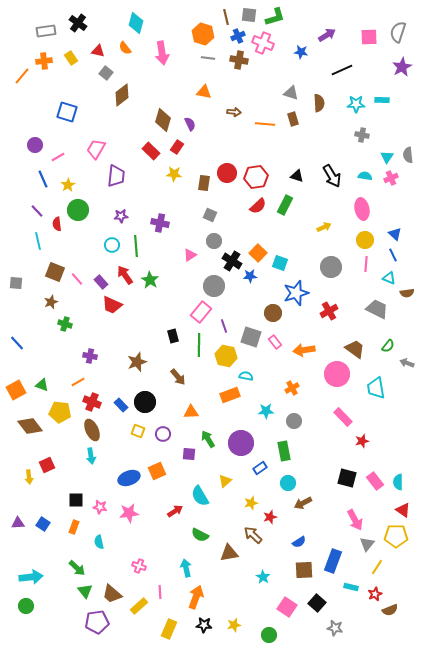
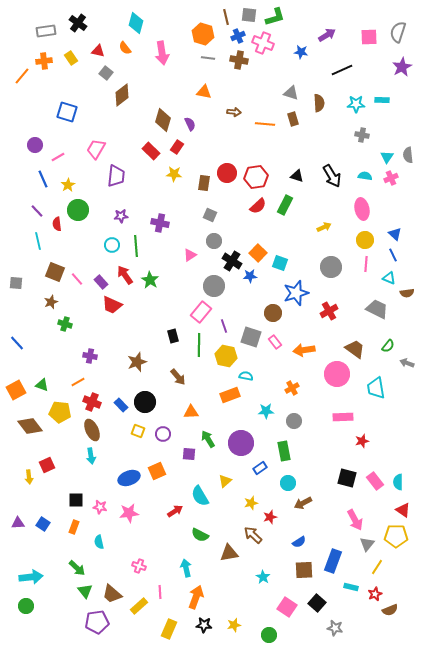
pink rectangle at (343, 417): rotated 48 degrees counterclockwise
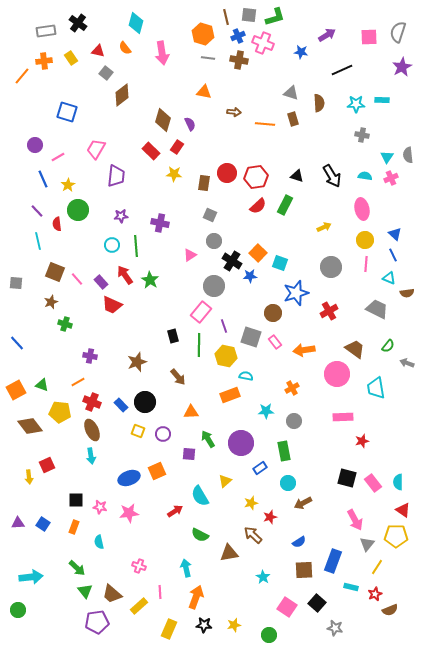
pink rectangle at (375, 481): moved 2 px left, 2 px down
green circle at (26, 606): moved 8 px left, 4 px down
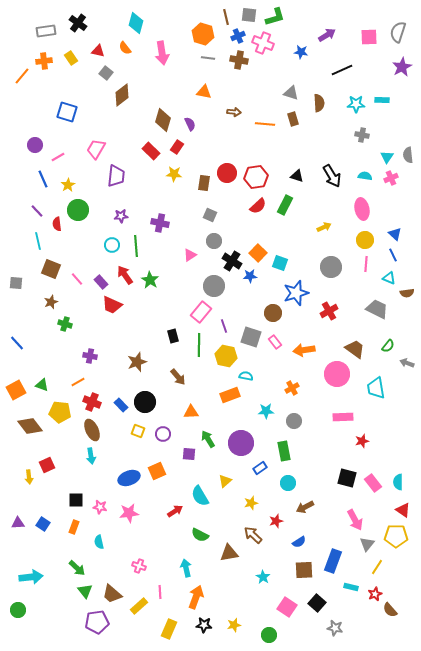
brown square at (55, 272): moved 4 px left, 3 px up
brown arrow at (303, 503): moved 2 px right, 4 px down
red star at (270, 517): moved 6 px right, 4 px down
brown semicircle at (390, 610): rotated 70 degrees clockwise
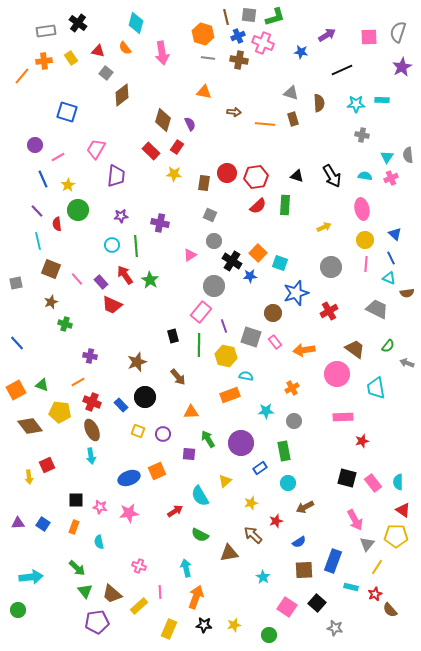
green rectangle at (285, 205): rotated 24 degrees counterclockwise
blue line at (393, 255): moved 2 px left, 3 px down
gray square at (16, 283): rotated 16 degrees counterclockwise
black circle at (145, 402): moved 5 px up
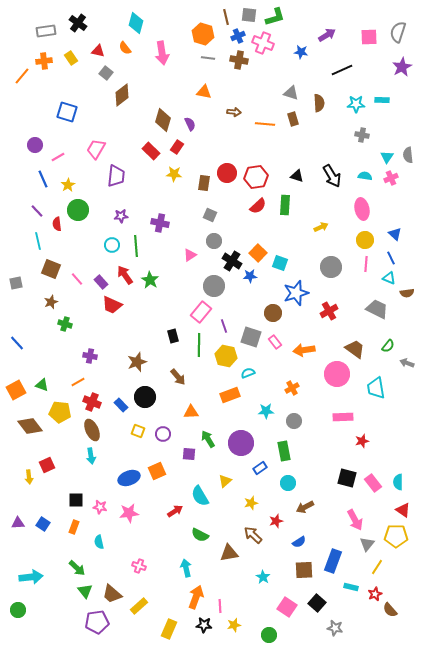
yellow arrow at (324, 227): moved 3 px left
cyan semicircle at (246, 376): moved 2 px right, 3 px up; rotated 32 degrees counterclockwise
pink line at (160, 592): moved 60 px right, 14 px down
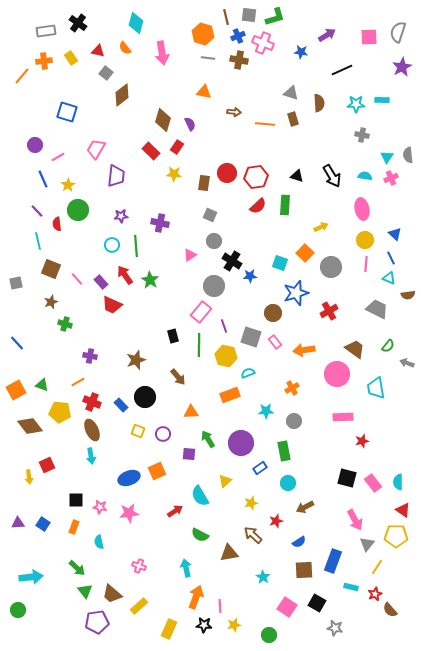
orange square at (258, 253): moved 47 px right
brown semicircle at (407, 293): moved 1 px right, 2 px down
brown star at (137, 362): moved 1 px left, 2 px up
black square at (317, 603): rotated 12 degrees counterclockwise
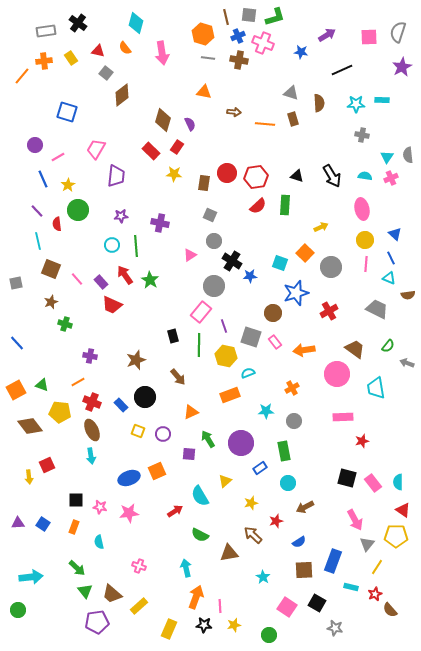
orange triangle at (191, 412): rotated 21 degrees counterclockwise
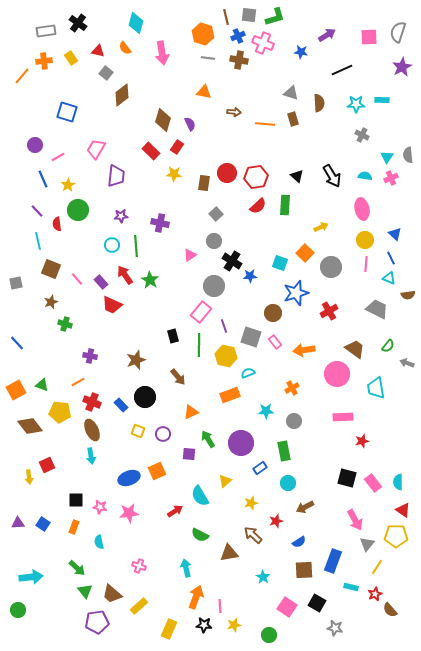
gray cross at (362, 135): rotated 16 degrees clockwise
black triangle at (297, 176): rotated 24 degrees clockwise
gray square at (210, 215): moved 6 px right, 1 px up; rotated 24 degrees clockwise
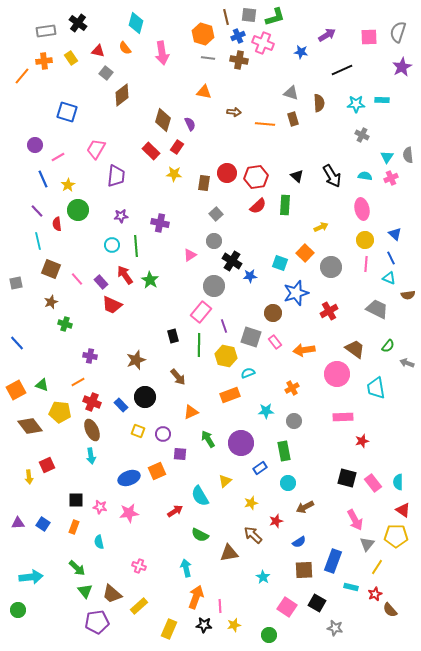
purple square at (189, 454): moved 9 px left
